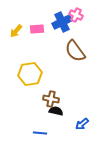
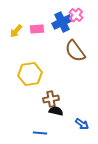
pink cross: rotated 16 degrees clockwise
brown cross: rotated 21 degrees counterclockwise
blue arrow: rotated 104 degrees counterclockwise
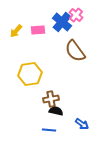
blue cross: rotated 24 degrees counterclockwise
pink rectangle: moved 1 px right, 1 px down
blue line: moved 9 px right, 3 px up
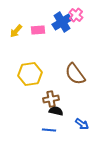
blue cross: rotated 18 degrees clockwise
brown semicircle: moved 23 px down
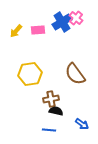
pink cross: moved 3 px down
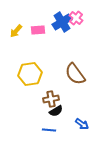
black semicircle: rotated 136 degrees clockwise
